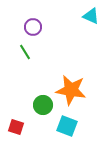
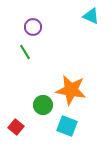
red square: rotated 21 degrees clockwise
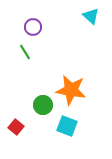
cyan triangle: rotated 18 degrees clockwise
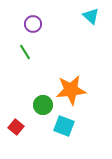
purple circle: moved 3 px up
orange star: rotated 16 degrees counterclockwise
cyan square: moved 3 px left
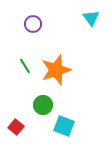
cyan triangle: moved 2 px down; rotated 12 degrees clockwise
green line: moved 14 px down
orange star: moved 15 px left, 20 px up; rotated 12 degrees counterclockwise
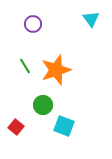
cyan triangle: moved 1 px down
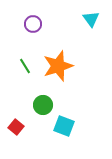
orange star: moved 2 px right, 4 px up
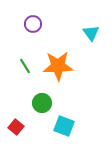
cyan triangle: moved 14 px down
orange star: rotated 16 degrees clockwise
green circle: moved 1 px left, 2 px up
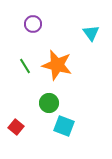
orange star: moved 1 px left, 1 px up; rotated 16 degrees clockwise
green circle: moved 7 px right
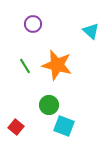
cyan triangle: moved 2 px up; rotated 12 degrees counterclockwise
green circle: moved 2 px down
